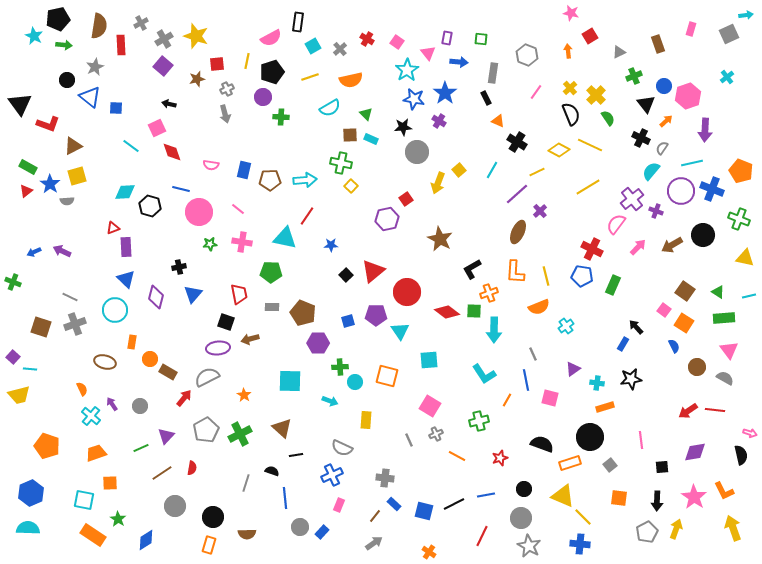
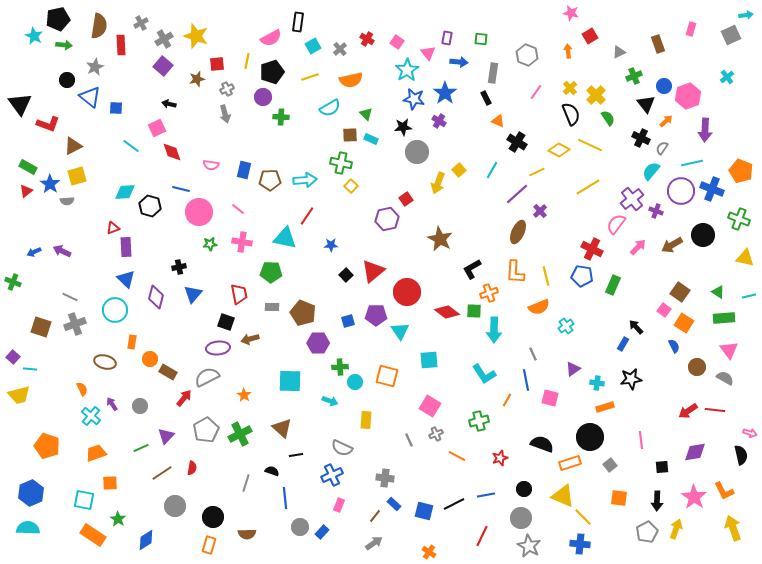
gray square at (729, 34): moved 2 px right, 1 px down
brown square at (685, 291): moved 5 px left, 1 px down
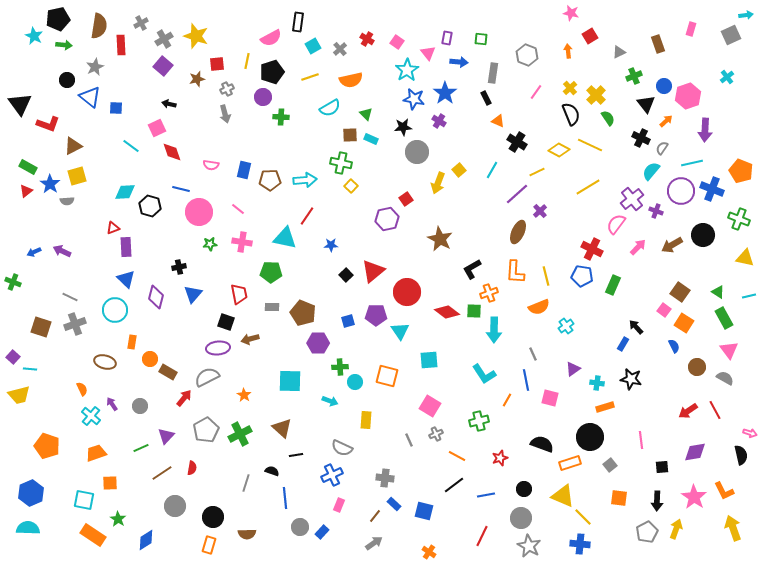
green rectangle at (724, 318): rotated 65 degrees clockwise
black star at (631, 379): rotated 20 degrees clockwise
red line at (715, 410): rotated 54 degrees clockwise
black line at (454, 504): moved 19 px up; rotated 10 degrees counterclockwise
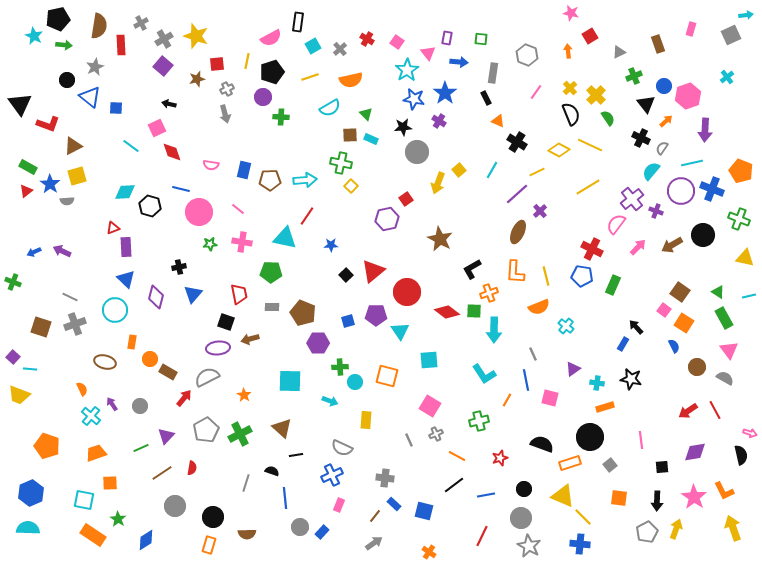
cyan cross at (566, 326): rotated 14 degrees counterclockwise
yellow trapezoid at (19, 395): rotated 35 degrees clockwise
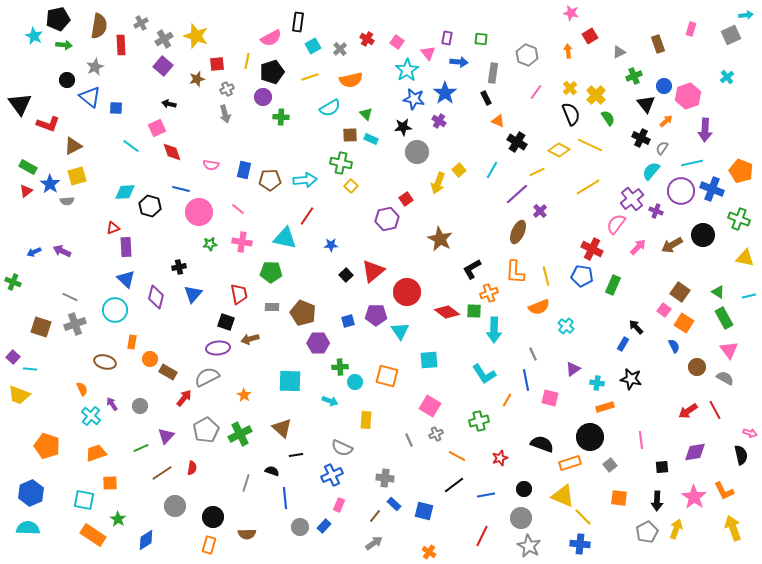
blue rectangle at (322, 532): moved 2 px right, 6 px up
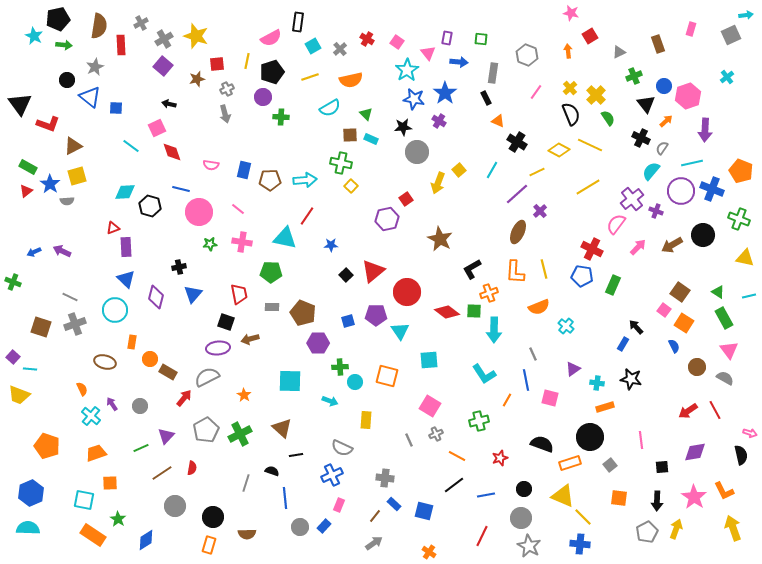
yellow line at (546, 276): moved 2 px left, 7 px up
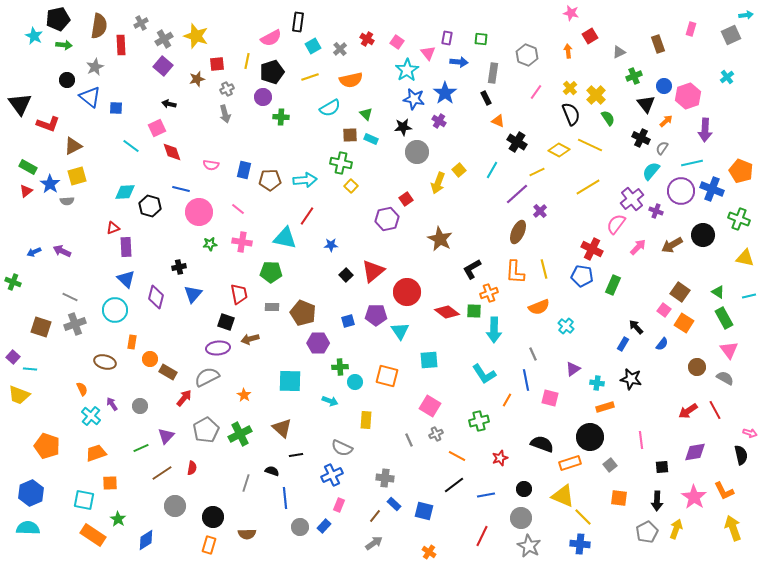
blue semicircle at (674, 346): moved 12 px left, 2 px up; rotated 64 degrees clockwise
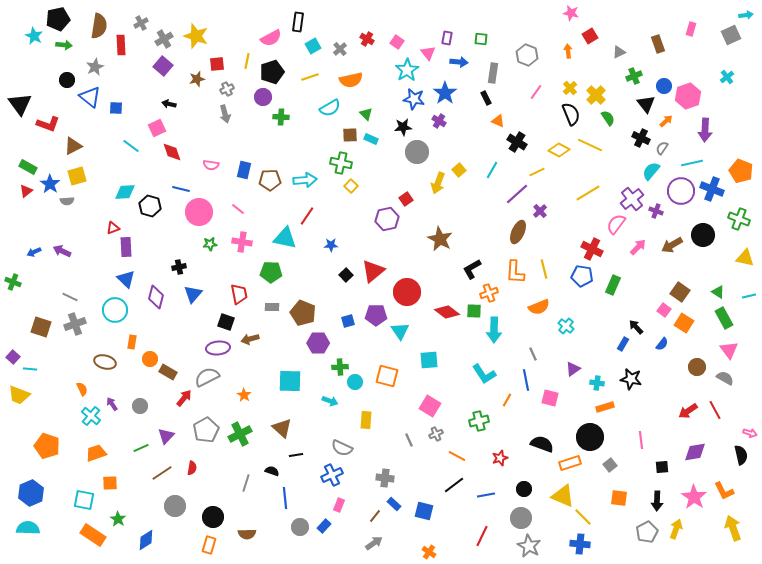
yellow line at (588, 187): moved 6 px down
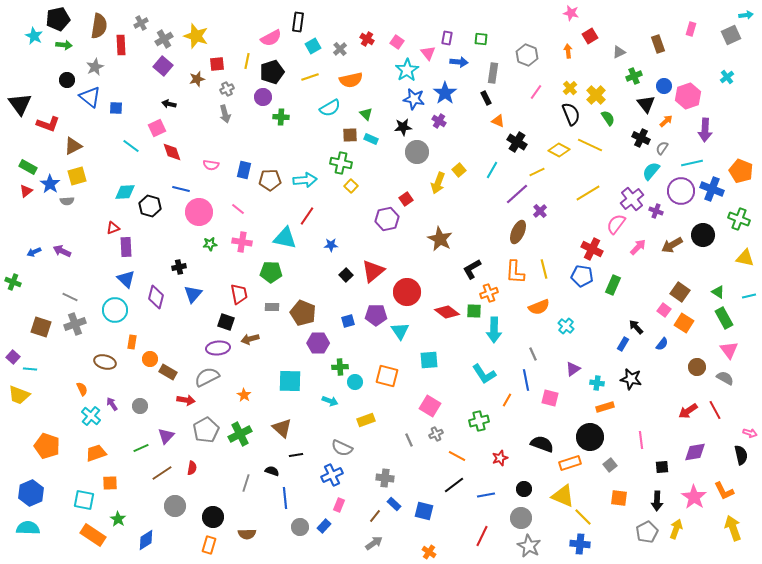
red arrow at (184, 398): moved 2 px right, 2 px down; rotated 60 degrees clockwise
yellow rectangle at (366, 420): rotated 66 degrees clockwise
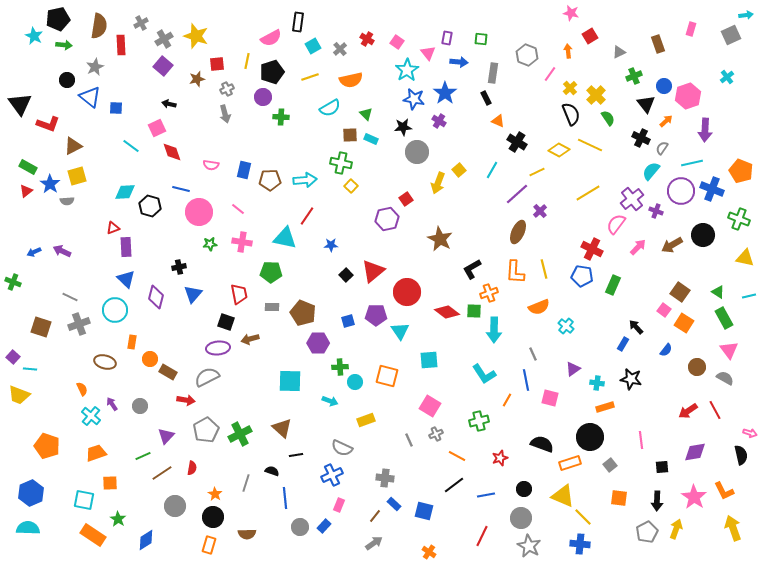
pink line at (536, 92): moved 14 px right, 18 px up
gray cross at (75, 324): moved 4 px right
blue semicircle at (662, 344): moved 4 px right, 6 px down
orange star at (244, 395): moved 29 px left, 99 px down
green line at (141, 448): moved 2 px right, 8 px down
